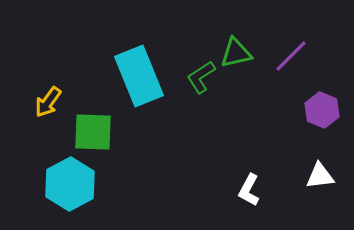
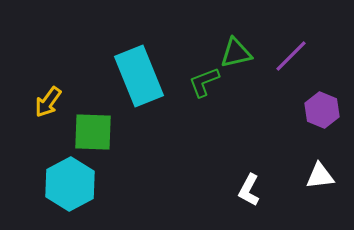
green L-shape: moved 3 px right, 5 px down; rotated 12 degrees clockwise
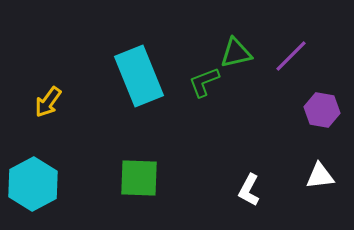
purple hexagon: rotated 12 degrees counterclockwise
green square: moved 46 px right, 46 px down
cyan hexagon: moved 37 px left
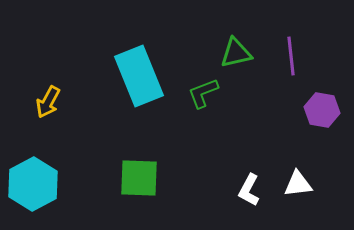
purple line: rotated 51 degrees counterclockwise
green L-shape: moved 1 px left, 11 px down
yellow arrow: rotated 8 degrees counterclockwise
white triangle: moved 22 px left, 8 px down
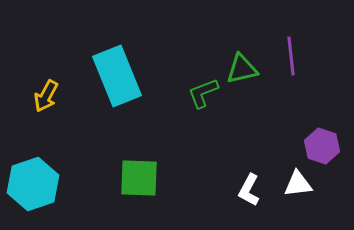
green triangle: moved 6 px right, 16 px down
cyan rectangle: moved 22 px left
yellow arrow: moved 2 px left, 6 px up
purple hexagon: moved 36 px down; rotated 8 degrees clockwise
cyan hexagon: rotated 9 degrees clockwise
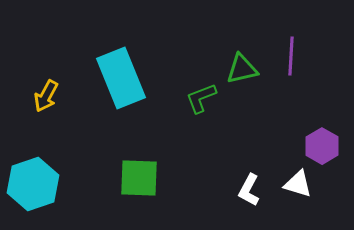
purple line: rotated 9 degrees clockwise
cyan rectangle: moved 4 px right, 2 px down
green L-shape: moved 2 px left, 5 px down
purple hexagon: rotated 12 degrees clockwise
white triangle: rotated 24 degrees clockwise
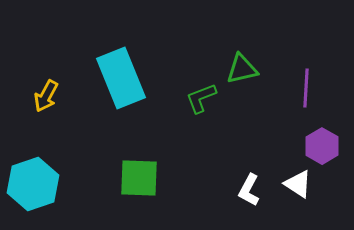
purple line: moved 15 px right, 32 px down
white triangle: rotated 16 degrees clockwise
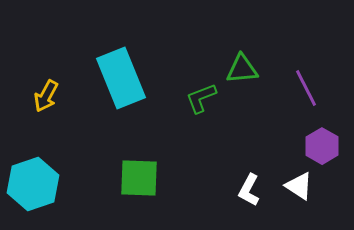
green triangle: rotated 8 degrees clockwise
purple line: rotated 30 degrees counterclockwise
white triangle: moved 1 px right, 2 px down
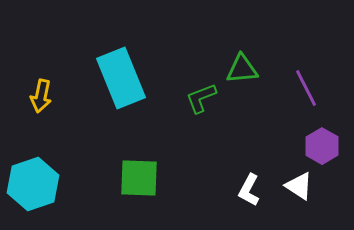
yellow arrow: moved 5 px left; rotated 16 degrees counterclockwise
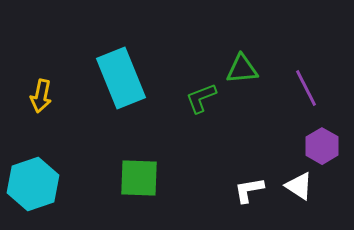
white L-shape: rotated 52 degrees clockwise
